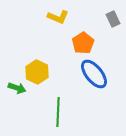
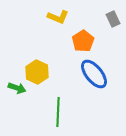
orange pentagon: moved 2 px up
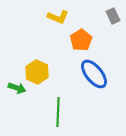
gray rectangle: moved 3 px up
orange pentagon: moved 2 px left, 1 px up
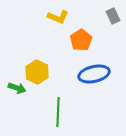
blue ellipse: rotated 64 degrees counterclockwise
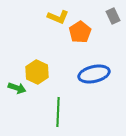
orange pentagon: moved 1 px left, 8 px up
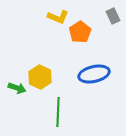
yellow hexagon: moved 3 px right, 5 px down
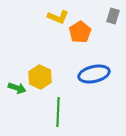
gray rectangle: rotated 42 degrees clockwise
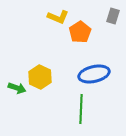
green line: moved 23 px right, 3 px up
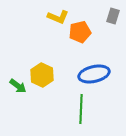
orange pentagon: rotated 20 degrees clockwise
yellow hexagon: moved 2 px right, 2 px up
green arrow: moved 1 px right, 2 px up; rotated 18 degrees clockwise
